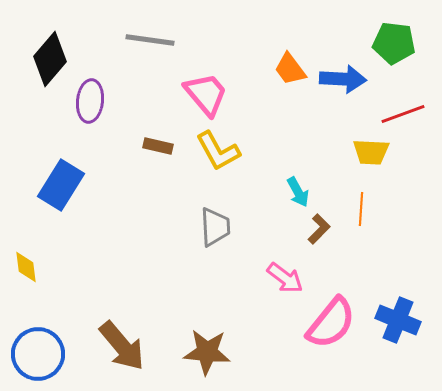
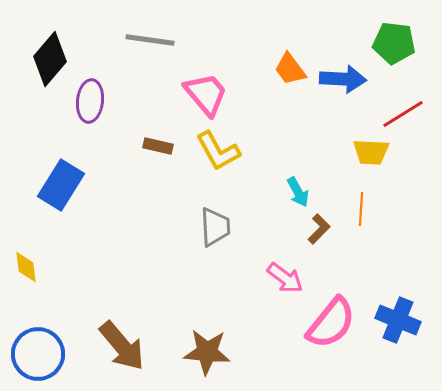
red line: rotated 12 degrees counterclockwise
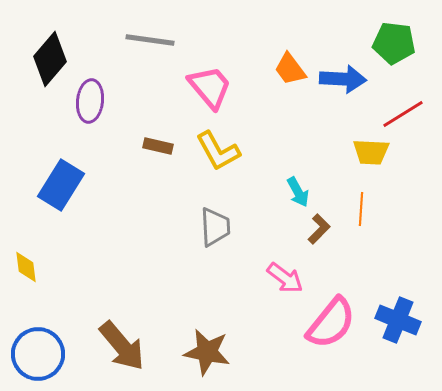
pink trapezoid: moved 4 px right, 7 px up
brown star: rotated 6 degrees clockwise
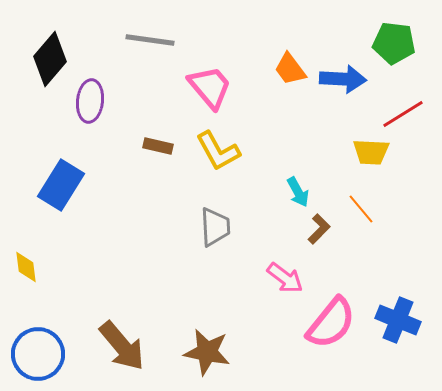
orange line: rotated 44 degrees counterclockwise
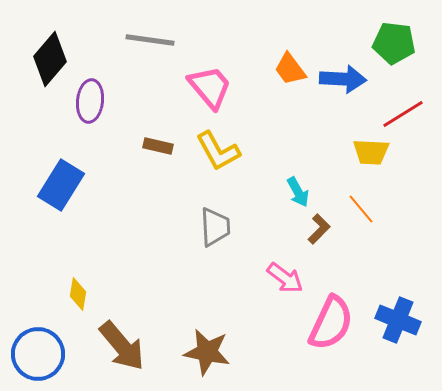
yellow diamond: moved 52 px right, 27 px down; rotated 16 degrees clockwise
pink semicircle: rotated 14 degrees counterclockwise
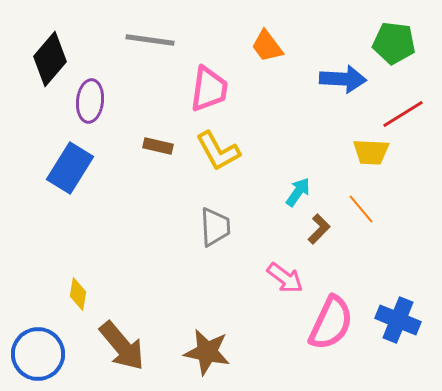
orange trapezoid: moved 23 px left, 23 px up
pink trapezoid: moved 1 px left, 2 px down; rotated 48 degrees clockwise
blue rectangle: moved 9 px right, 17 px up
cyan arrow: rotated 116 degrees counterclockwise
